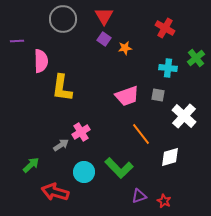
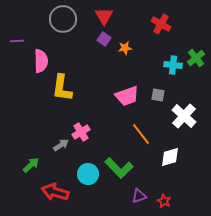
red cross: moved 4 px left, 4 px up
cyan cross: moved 5 px right, 3 px up
cyan circle: moved 4 px right, 2 px down
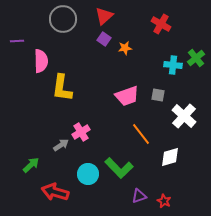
red triangle: rotated 18 degrees clockwise
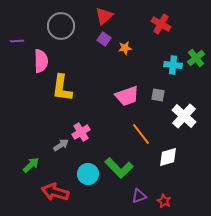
gray circle: moved 2 px left, 7 px down
white diamond: moved 2 px left
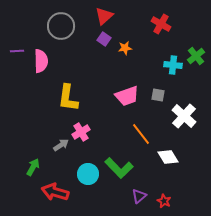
purple line: moved 10 px down
green cross: moved 2 px up
yellow L-shape: moved 6 px right, 10 px down
white diamond: rotated 75 degrees clockwise
green arrow: moved 2 px right, 2 px down; rotated 18 degrees counterclockwise
purple triangle: rotated 21 degrees counterclockwise
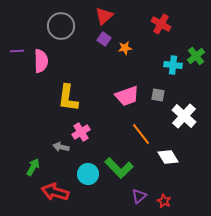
gray arrow: moved 2 px down; rotated 133 degrees counterclockwise
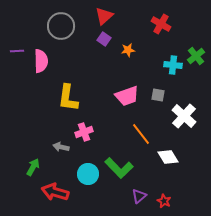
orange star: moved 3 px right, 2 px down
pink cross: moved 3 px right; rotated 12 degrees clockwise
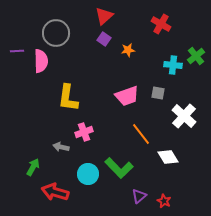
gray circle: moved 5 px left, 7 px down
gray square: moved 2 px up
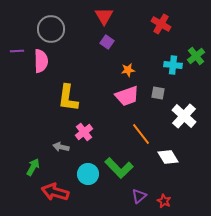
red triangle: rotated 18 degrees counterclockwise
gray circle: moved 5 px left, 4 px up
purple square: moved 3 px right, 3 px down
orange star: moved 20 px down
pink cross: rotated 18 degrees counterclockwise
